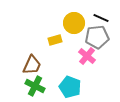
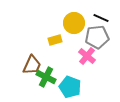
green cross: moved 11 px right, 9 px up
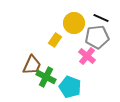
yellow rectangle: rotated 40 degrees counterclockwise
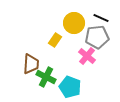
brown trapezoid: moved 1 px left, 1 px up; rotated 20 degrees counterclockwise
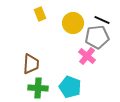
black line: moved 1 px right, 2 px down
yellow circle: moved 1 px left
yellow rectangle: moved 15 px left, 26 px up; rotated 56 degrees counterclockwise
green cross: moved 8 px left, 11 px down; rotated 24 degrees counterclockwise
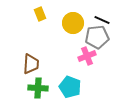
pink cross: rotated 30 degrees clockwise
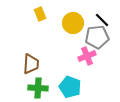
black line: rotated 21 degrees clockwise
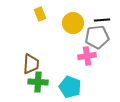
black line: rotated 49 degrees counterclockwise
pink cross: rotated 12 degrees clockwise
green cross: moved 6 px up
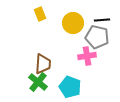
gray pentagon: rotated 20 degrees clockwise
brown trapezoid: moved 12 px right
green cross: rotated 36 degrees clockwise
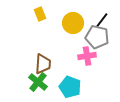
black line: rotated 49 degrees counterclockwise
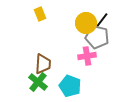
yellow circle: moved 13 px right
cyan pentagon: moved 1 px up
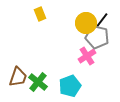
pink cross: rotated 24 degrees counterclockwise
brown trapezoid: moved 25 px left, 13 px down; rotated 15 degrees clockwise
cyan pentagon: rotated 30 degrees clockwise
